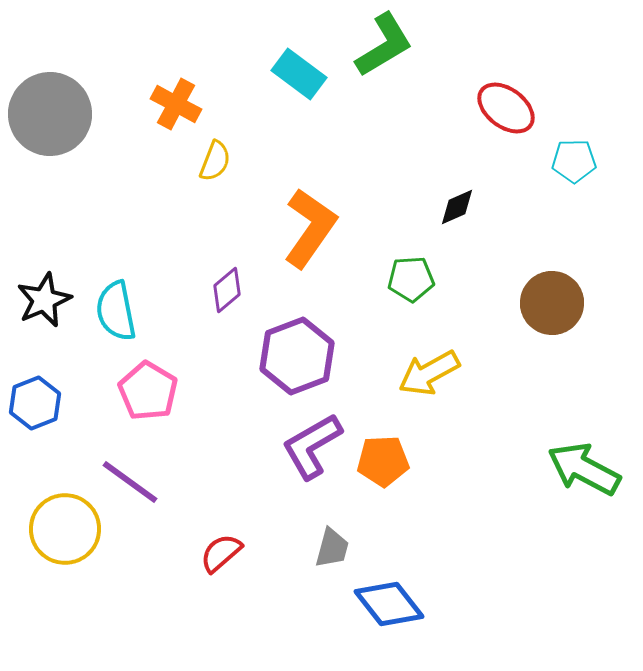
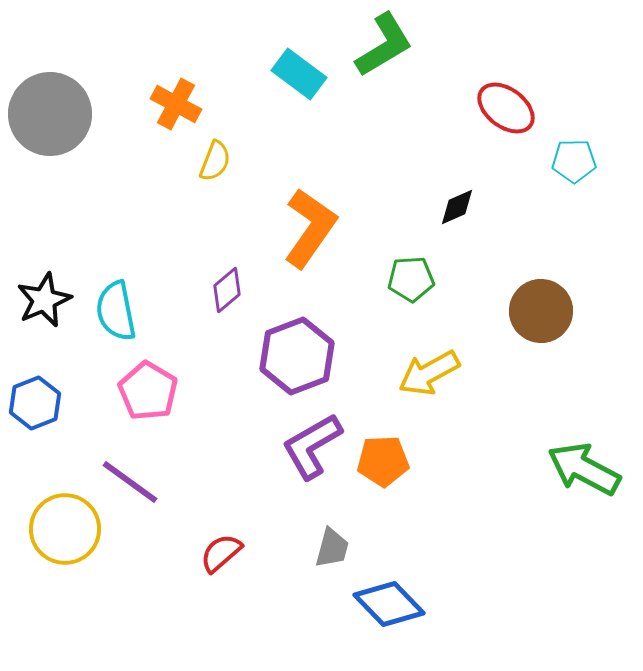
brown circle: moved 11 px left, 8 px down
blue diamond: rotated 6 degrees counterclockwise
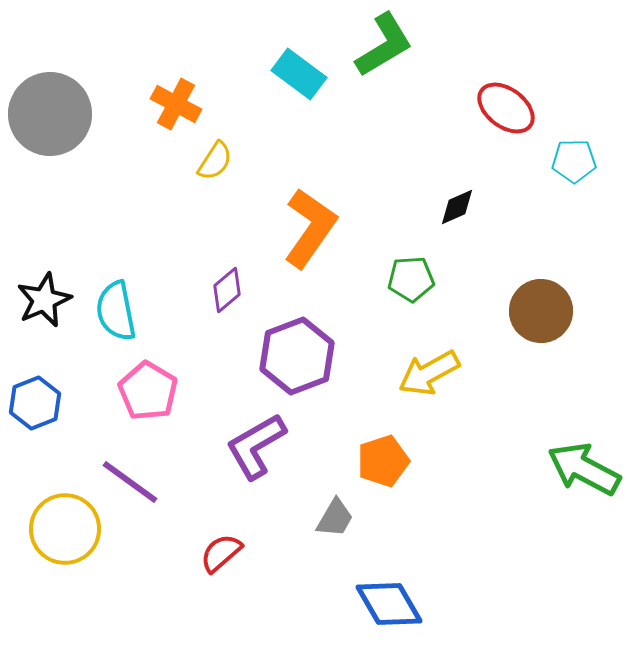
yellow semicircle: rotated 12 degrees clockwise
purple L-shape: moved 56 px left
orange pentagon: rotated 15 degrees counterclockwise
gray trapezoid: moved 3 px right, 30 px up; rotated 15 degrees clockwise
blue diamond: rotated 14 degrees clockwise
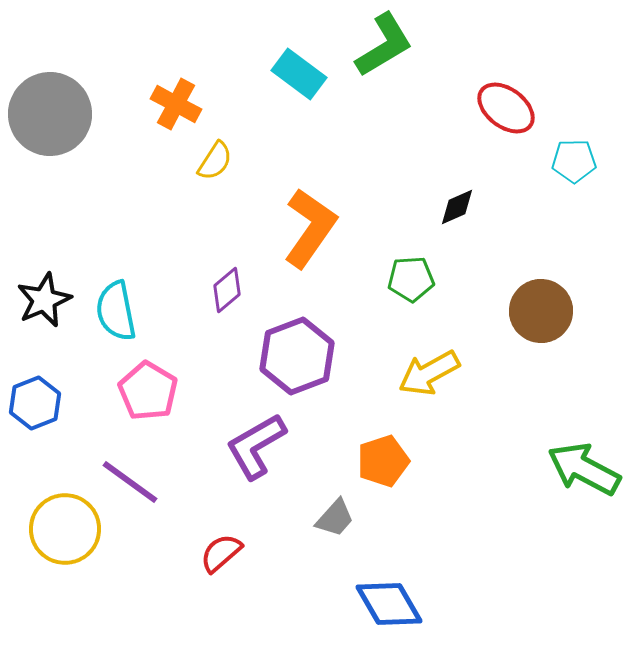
gray trapezoid: rotated 12 degrees clockwise
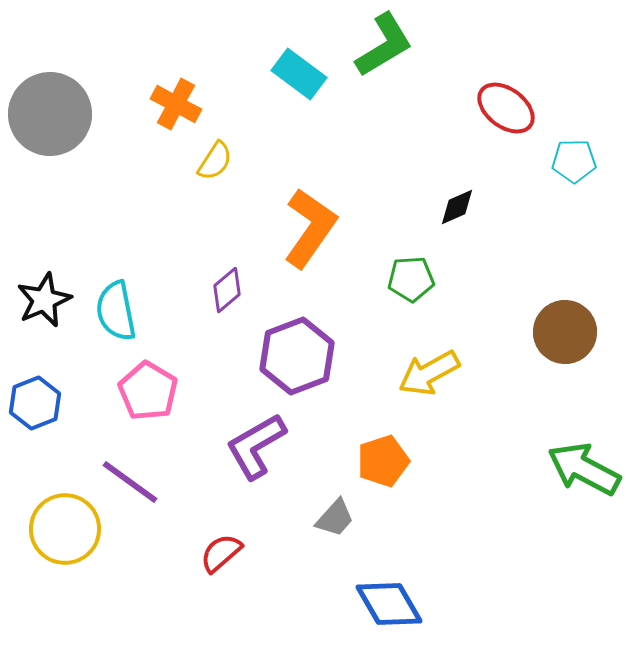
brown circle: moved 24 px right, 21 px down
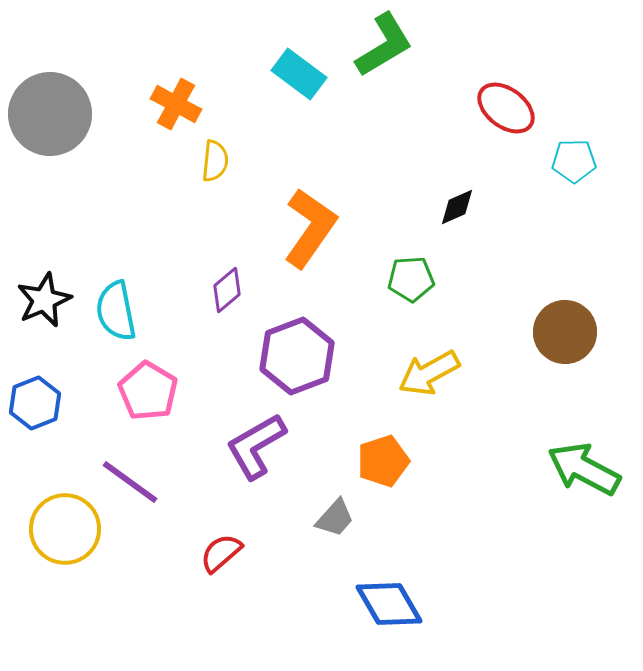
yellow semicircle: rotated 27 degrees counterclockwise
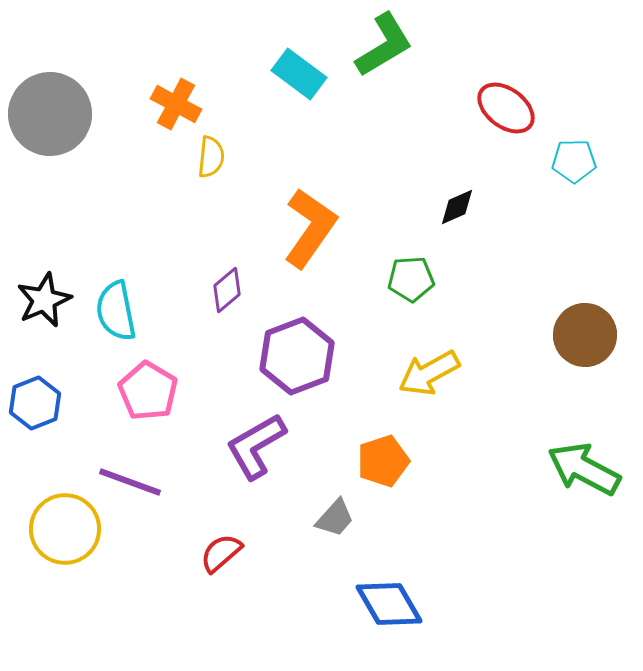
yellow semicircle: moved 4 px left, 4 px up
brown circle: moved 20 px right, 3 px down
purple line: rotated 16 degrees counterclockwise
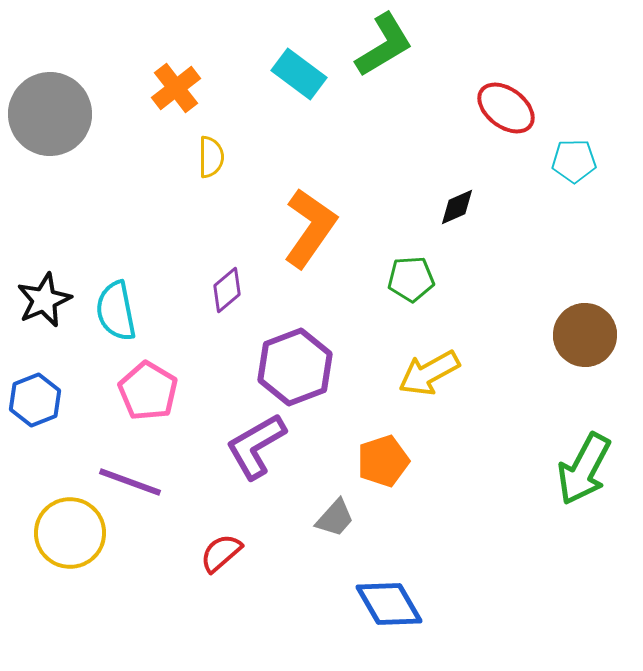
orange cross: moved 16 px up; rotated 24 degrees clockwise
yellow semicircle: rotated 6 degrees counterclockwise
purple hexagon: moved 2 px left, 11 px down
blue hexagon: moved 3 px up
green arrow: rotated 90 degrees counterclockwise
yellow circle: moved 5 px right, 4 px down
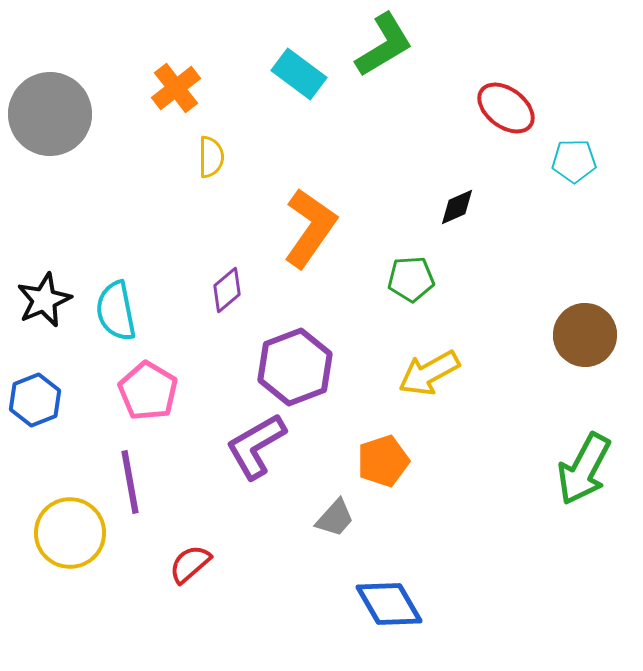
purple line: rotated 60 degrees clockwise
red semicircle: moved 31 px left, 11 px down
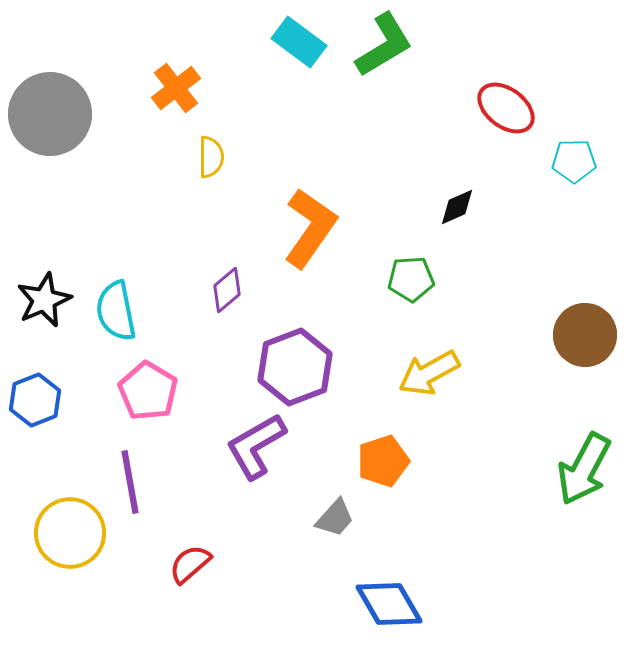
cyan rectangle: moved 32 px up
